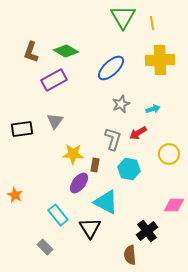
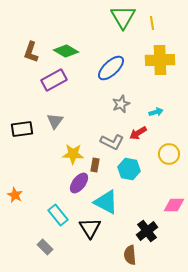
cyan arrow: moved 3 px right, 3 px down
gray L-shape: moved 1 px left, 3 px down; rotated 100 degrees clockwise
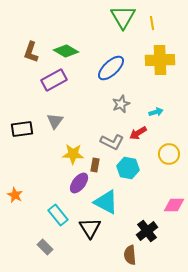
cyan hexagon: moved 1 px left, 1 px up
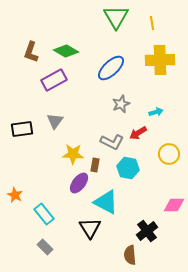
green triangle: moved 7 px left
cyan rectangle: moved 14 px left, 1 px up
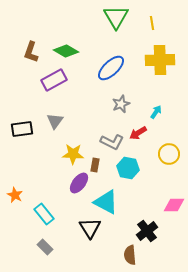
cyan arrow: rotated 40 degrees counterclockwise
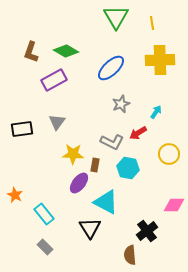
gray triangle: moved 2 px right, 1 px down
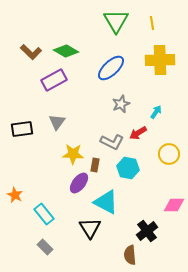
green triangle: moved 4 px down
brown L-shape: rotated 65 degrees counterclockwise
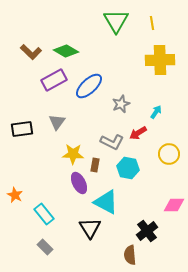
blue ellipse: moved 22 px left, 18 px down
purple ellipse: rotated 65 degrees counterclockwise
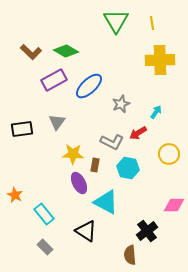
black triangle: moved 4 px left, 3 px down; rotated 25 degrees counterclockwise
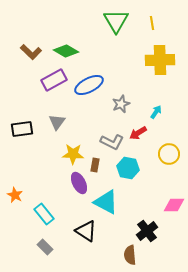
blue ellipse: moved 1 px up; rotated 16 degrees clockwise
